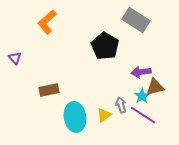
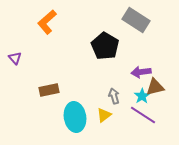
gray arrow: moved 7 px left, 9 px up
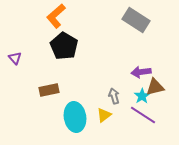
orange L-shape: moved 9 px right, 6 px up
black pentagon: moved 41 px left
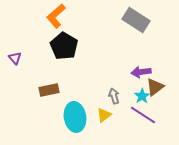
brown triangle: rotated 24 degrees counterclockwise
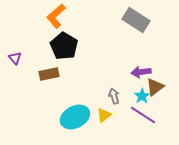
brown rectangle: moved 16 px up
cyan ellipse: rotated 72 degrees clockwise
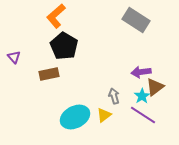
purple triangle: moved 1 px left, 1 px up
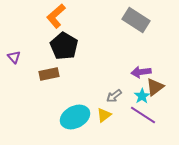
gray arrow: rotated 112 degrees counterclockwise
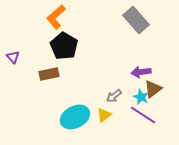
orange L-shape: moved 1 px down
gray rectangle: rotated 16 degrees clockwise
purple triangle: moved 1 px left
brown triangle: moved 2 px left, 2 px down
cyan star: moved 1 px left, 1 px down; rotated 14 degrees counterclockwise
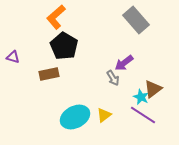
purple triangle: rotated 32 degrees counterclockwise
purple arrow: moved 17 px left, 9 px up; rotated 30 degrees counterclockwise
gray arrow: moved 1 px left, 18 px up; rotated 84 degrees counterclockwise
